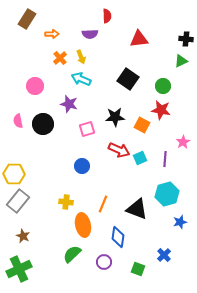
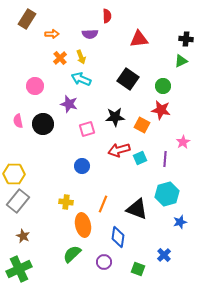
red arrow: rotated 140 degrees clockwise
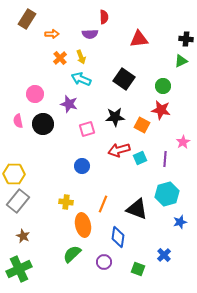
red semicircle: moved 3 px left, 1 px down
black square: moved 4 px left
pink circle: moved 8 px down
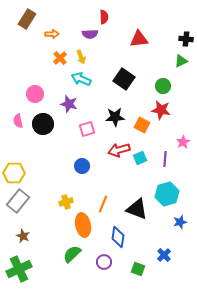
yellow hexagon: moved 1 px up
yellow cross: rotated 24 degrees counterclockwise
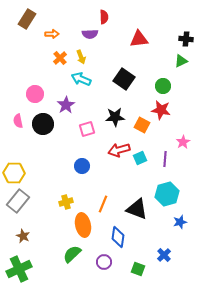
purple star: moved 3 px left, 1 px down; rotated 24 degrees clockwise
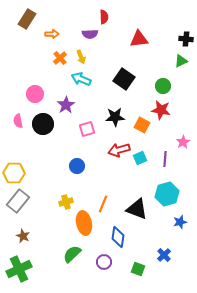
blue circle: moved 5 px left
orange ellipse: moved 1 px right, 2 px up
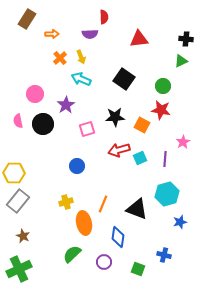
blue cross: rotated 32 degrees counterclockwise
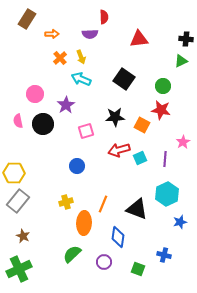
pink square: moved 1 px left, 2 px down
cyan hexagon: rotated 10 degrees counterclockwise
orange ellipse: rotated 15 degrees clockwise
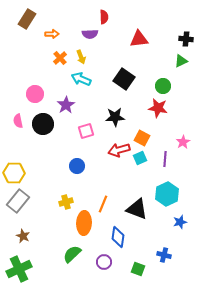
red star: moved 3 px left, 2 px up
orange square: moved 13 px down
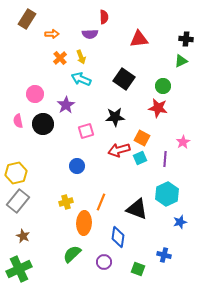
yellow hexagon: moved 2 px right; rotated 15 degrees counterclockwise
orange line: moved 2 px left, 2 px up
